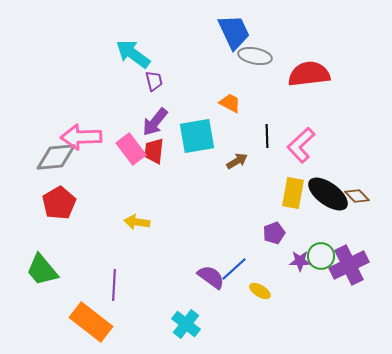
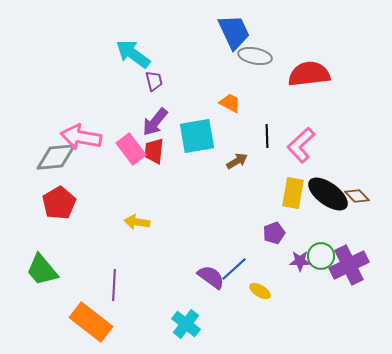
pink arrow: rotated 12 degrees clockwise
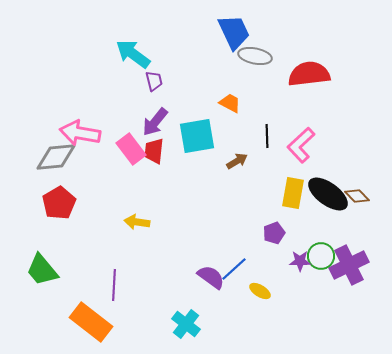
pink arrow: moved 1 px left, 4 px up
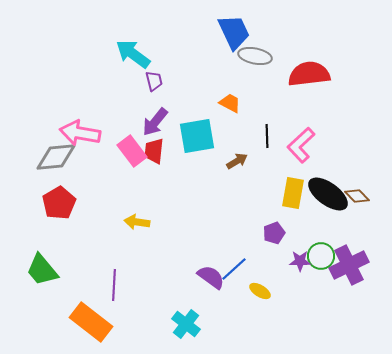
pink rectangle: moved 1 px right, 2 px down
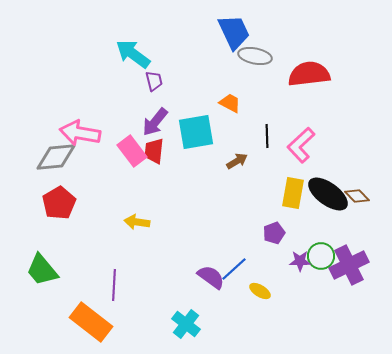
cyan square: moved 1 px left, 4 px up
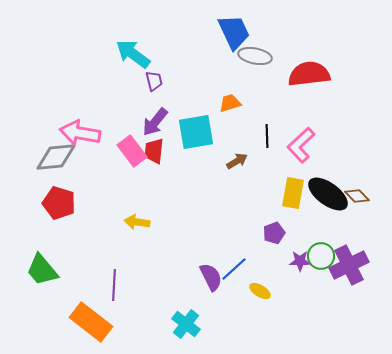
orange trapezoid: rotated 45 degrees counterclockwise
red pentagon: rotated 24 degrees counterclockwise
purple semicircle: rotated 28 degrees clockwise
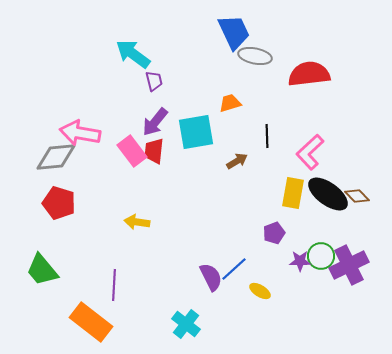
pink L-shape: moved 9 px right, 7 px down
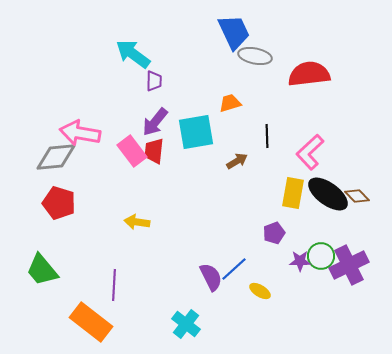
purple trapezoid: rotated 15 degrees clockwise
